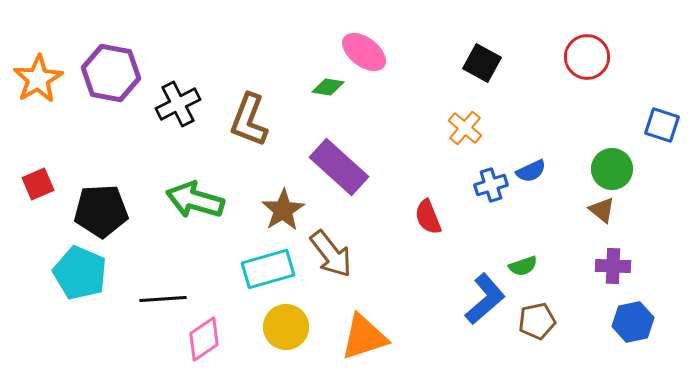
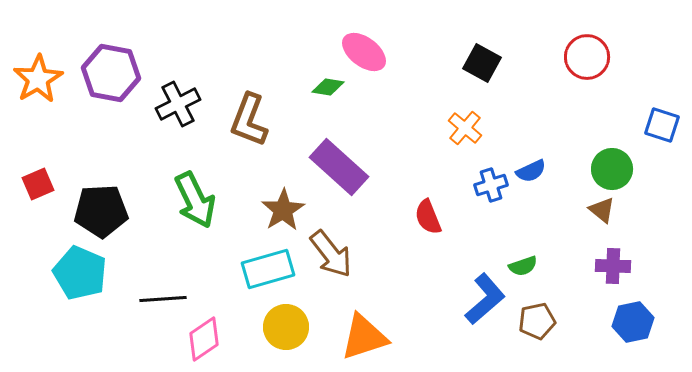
green arrow: rotated 132 degrees counterclockwise
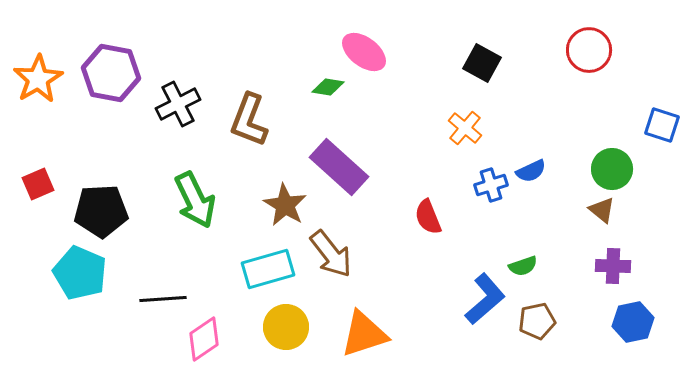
red circle: moved 2 px right, 7 px up
brown star: moved 2 px right, 5 px up; rotated 9 degrees counterclockwise
orange triangle: moved 3 px up
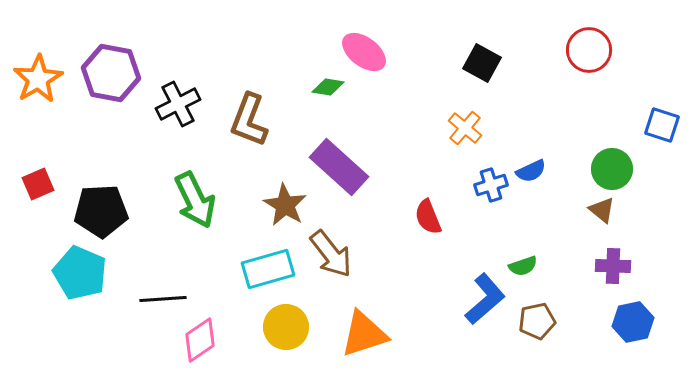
pink diamond: moved 4 px left, 1 px down
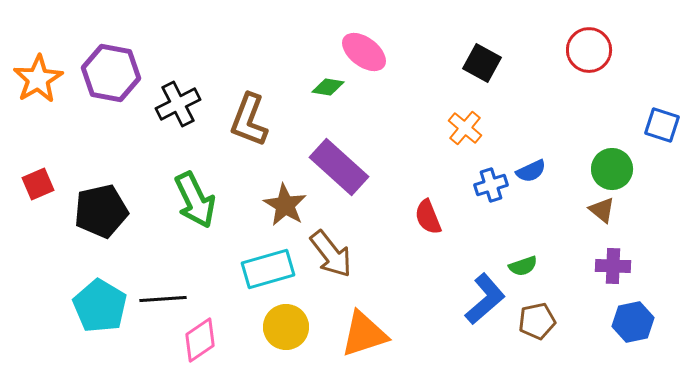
black pentagon: rotated 10 degrees counterclockwise
cyan pentagon: moved 20 px right, 33 px down; rotated 8 degrees clockwise
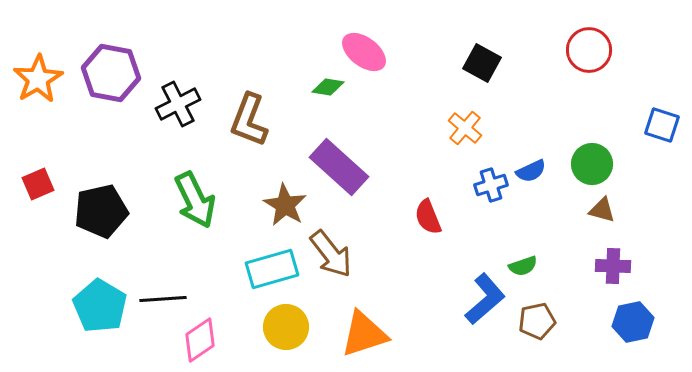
green circle: moved 20 px left, 5 px up
brown triangle: rotated 24 degrees counterclockwise
cyan rectangle: moved 4 px right
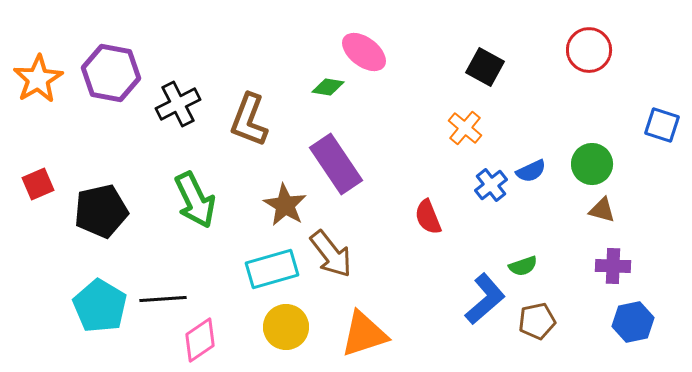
black square: moved 3 px right, 4 px down
purple rectangle: moved 3 px left, 3 px up; rotated 14 degrees clockwise
blue cross: rotated 20 degrees counterclockwise
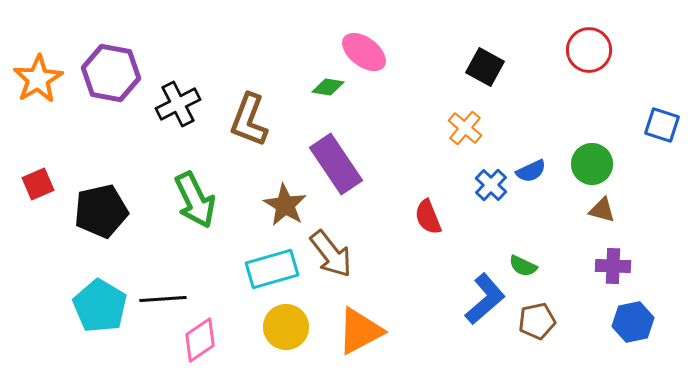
blue cross: rotated 8 degrees counterclockwise
green semicircle: rotated 44 degrees clockwise
orange triangle: moved 4 px left, 3 px up; rotated 10 degrees counterclockwise
